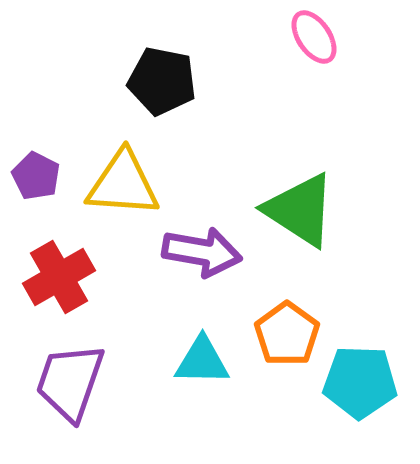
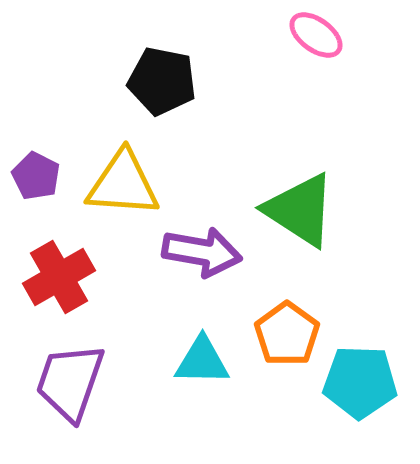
pink ellipse: moved 2 px right, 2 px up; rotated 20 degrees counterclockwise
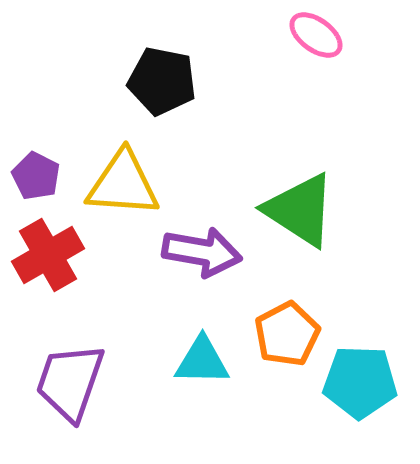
red cross: moved 11 px left, 22 px up
orange pentagon: rotated 8 degrees clockwise
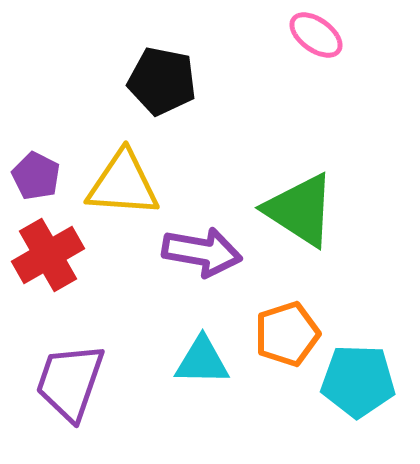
orange pentagon: rotated 10 degrees clockwise
cyan pentagon: moved 2 px left, 1 px up
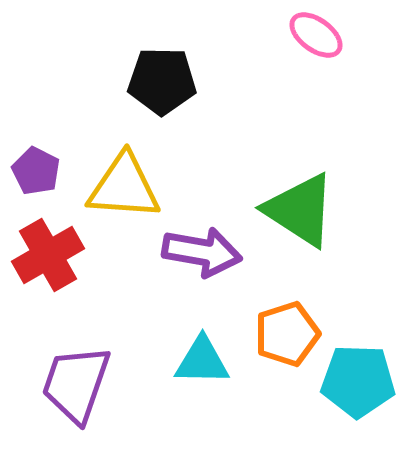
black pentagon: rotated 10 degrees counterclockwise
purple pentagon: moved 5 px up
yellow triangle: moved 1 px right, 3 px down
purple trapezoid: moved 6 px right, 2 px down
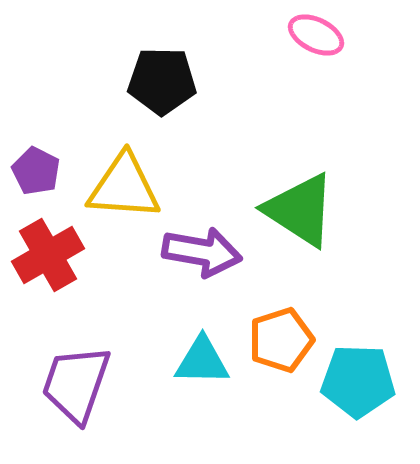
pink ellipse: rotated 10 degrees counterclockwise
orange pentagon: moved 6 px left, 6 px down
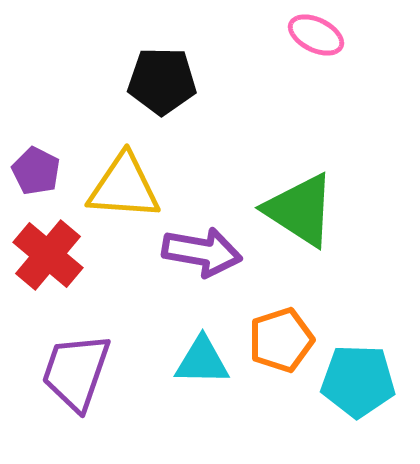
red cross: rotated 20 degrees counterclockwise
purple trapezoid: moved 12 px up
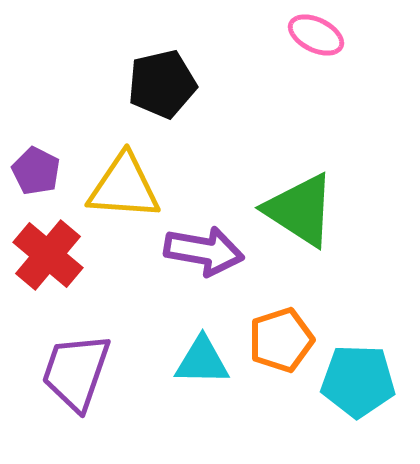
black pentagon: moved 3 px down; rotated 14 degrees counterclockwise
purple arrow: moved 2 px right, 1 px up
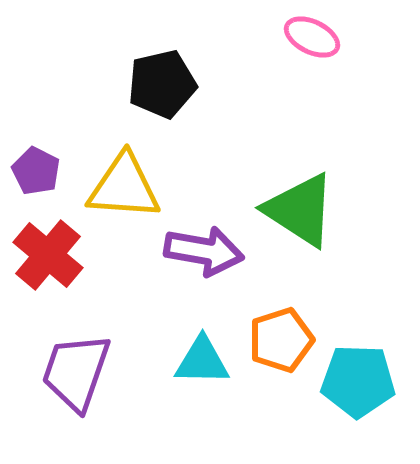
pink ellipse: moved 4 px left, 2 px down
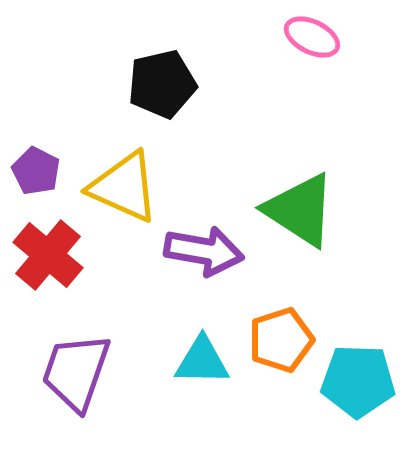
yellow triangle: rotated 20 degrees clockwise
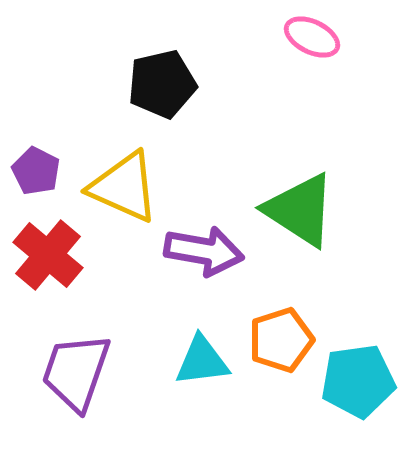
cyan triangle: rotated 8 degrees counterclockwise
cyan pentagon: rotated 10 degrees counterclockwise
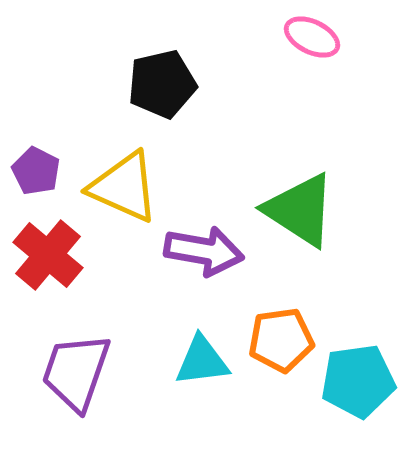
orange pentagon: rotated 10 degrees clockwise
